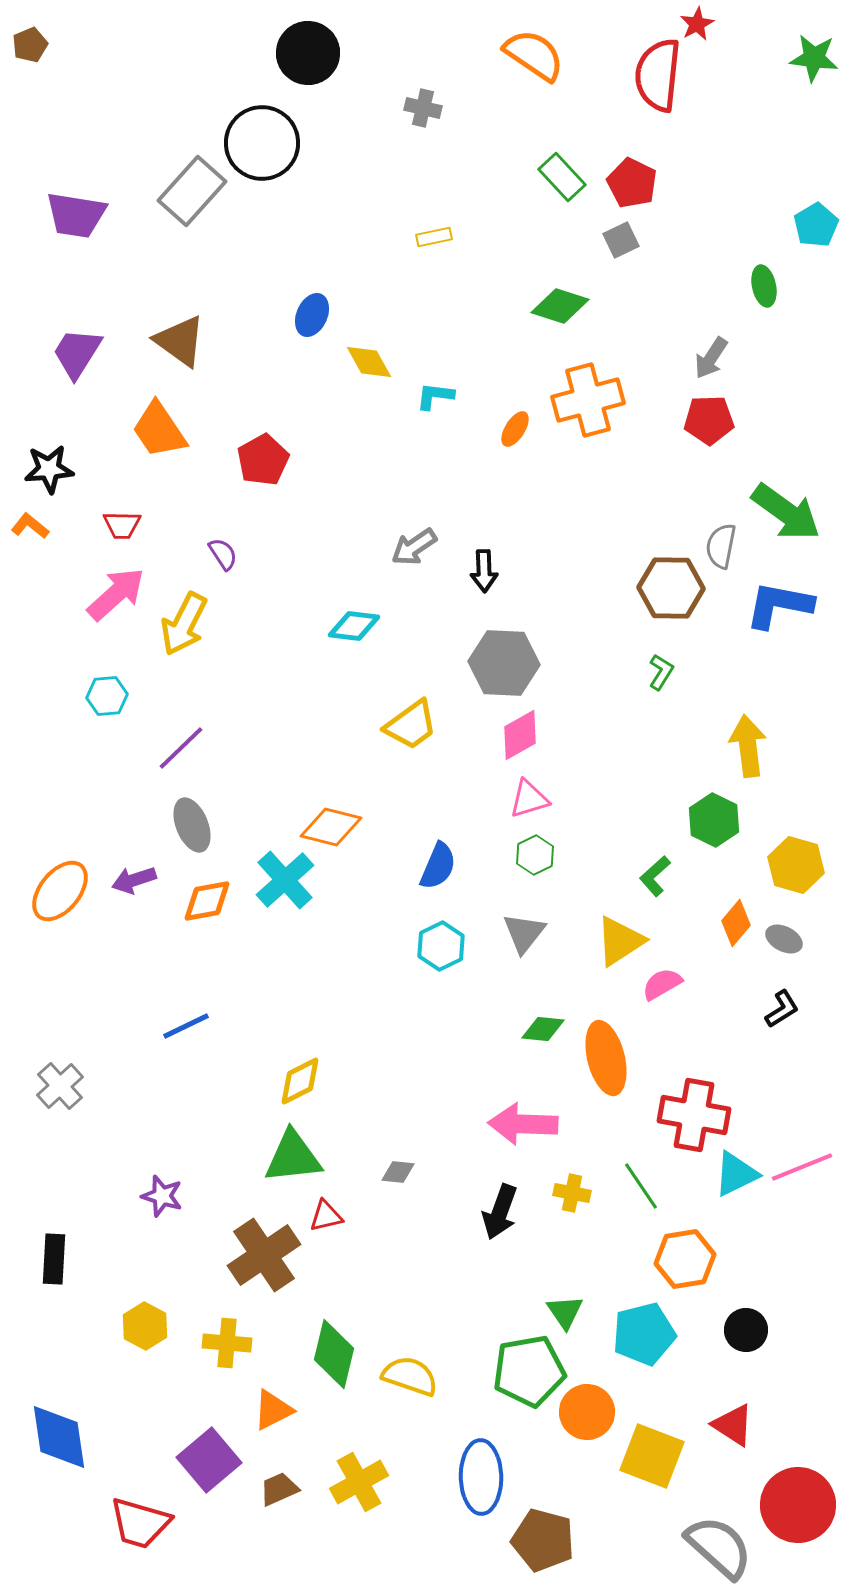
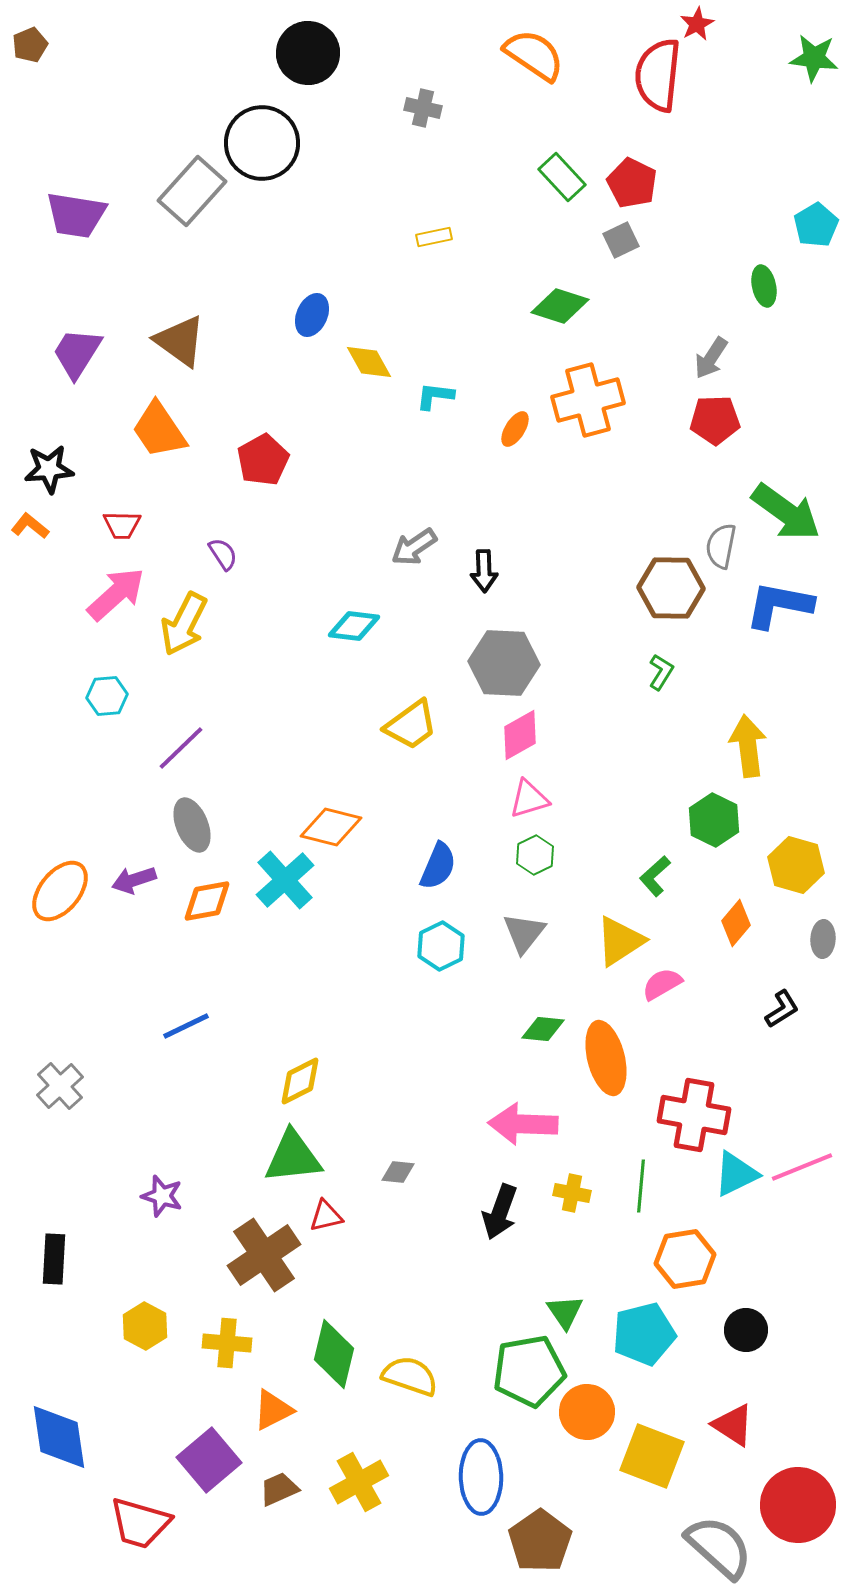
red pentagon at (709, 420): moved 6 px right
gray ellipse at (784, 939): moved 39 px right; rotated 66 degrees clockwise
green line at (641, 1186): rotated 39 degrees clockwise
brown pentagon at (543, 1540): moved 3 px left, 1 px down; rotated 22 degrees clockwise
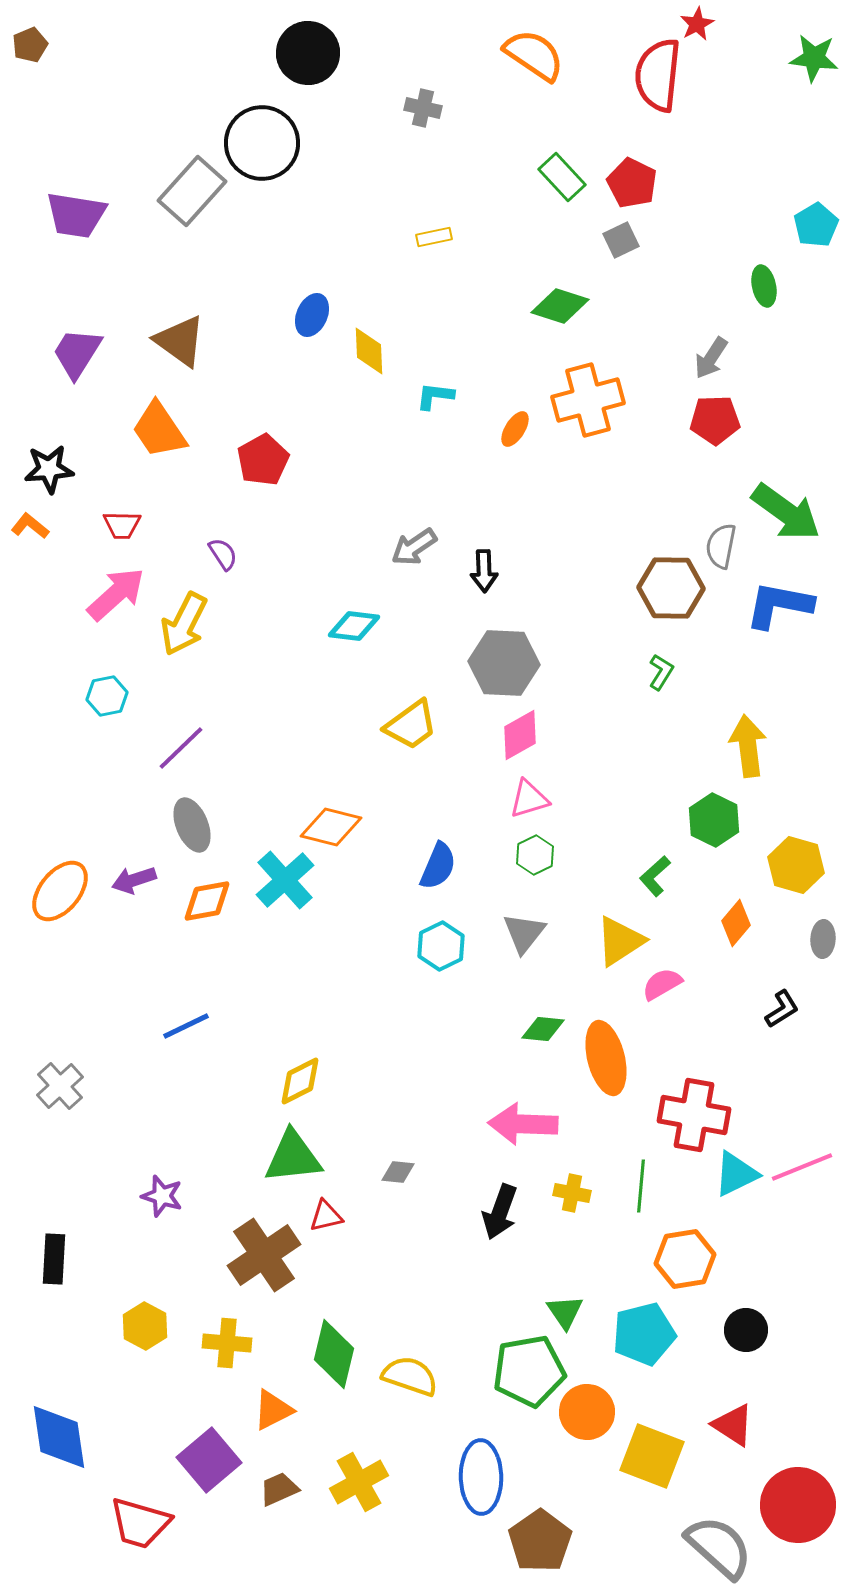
yellow diamond at (369, 362): moved 11 px up; rotated 27 degrees clockwise
cyan hexagon at (107, 696): rotated 6 degrees counterclockwise
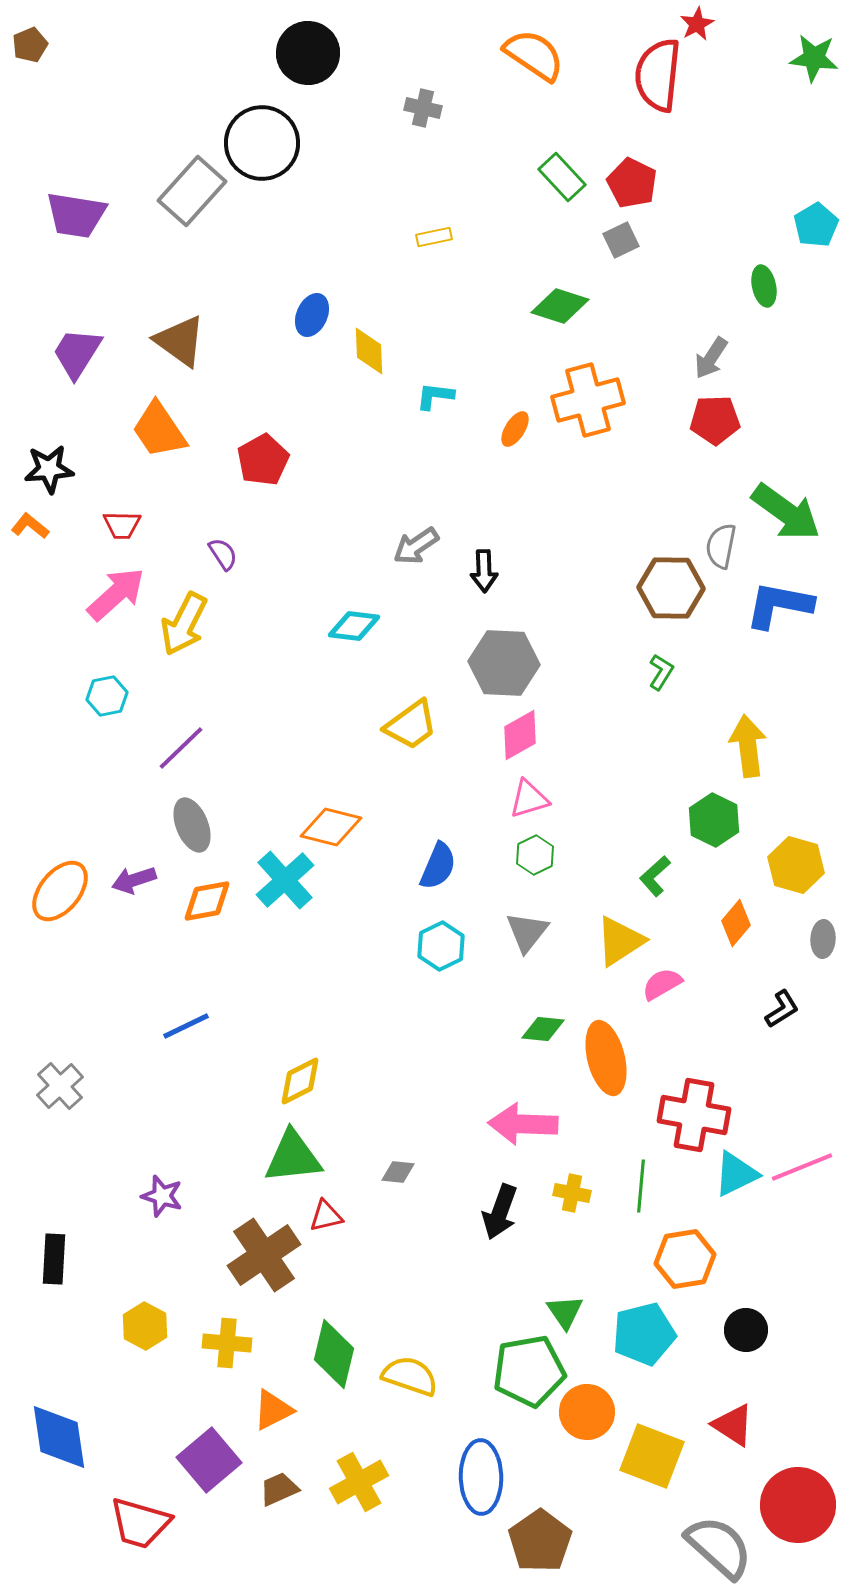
gray arrow at (414, 547): moved 2 px right, 1 px up
gray triangle at (524, 933): moved 3 px right, 1 px up
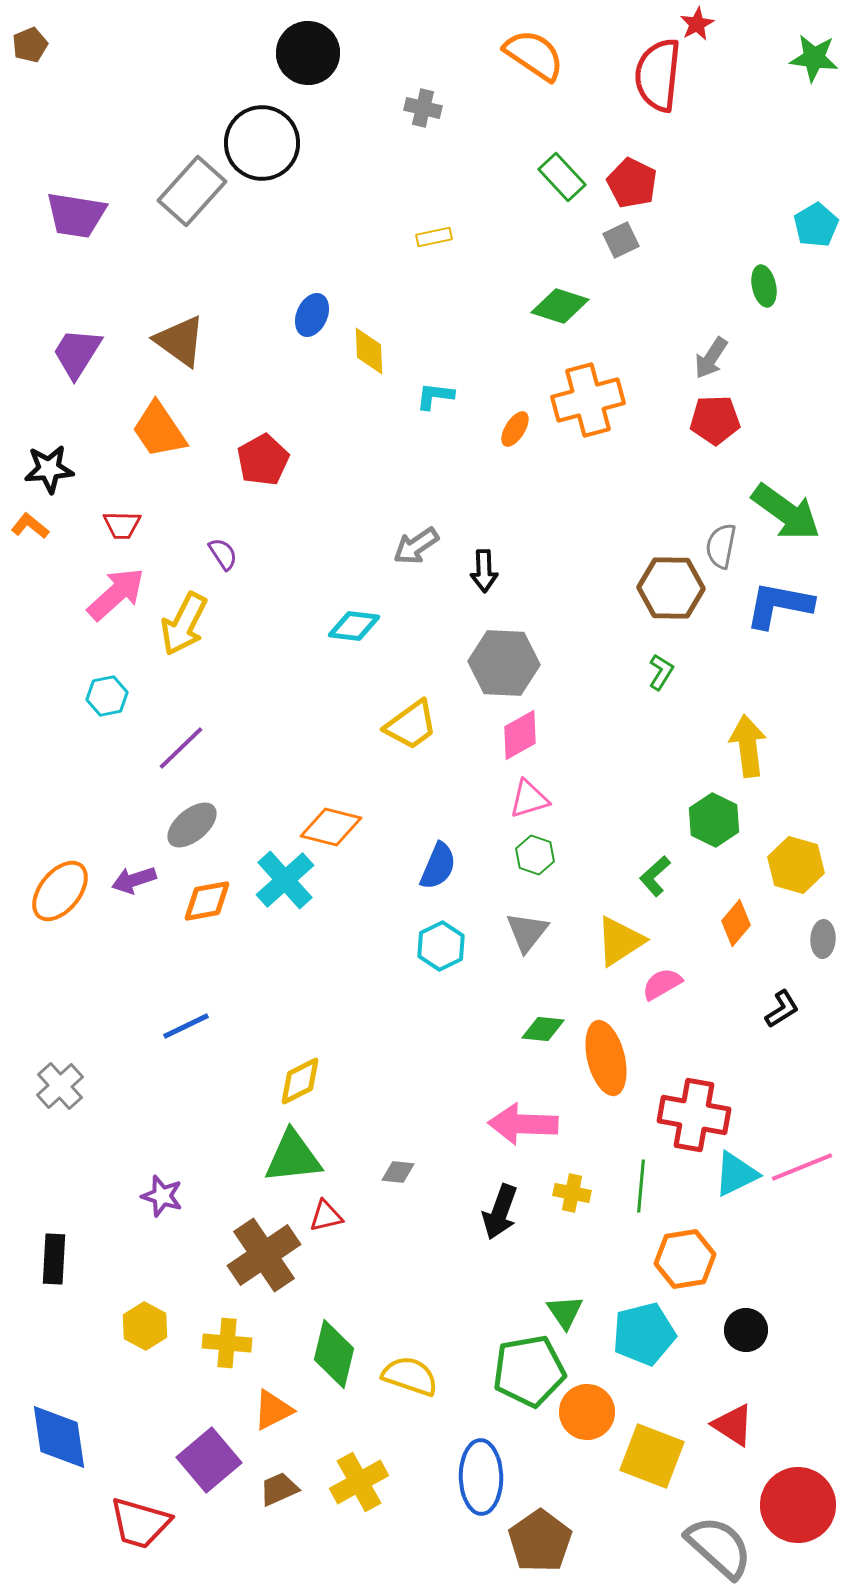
gray ellipse at (192, 825): rotated 72 degrees clockwise
green hexagon at (535, 855): rotated 15 degrees counterclockwise
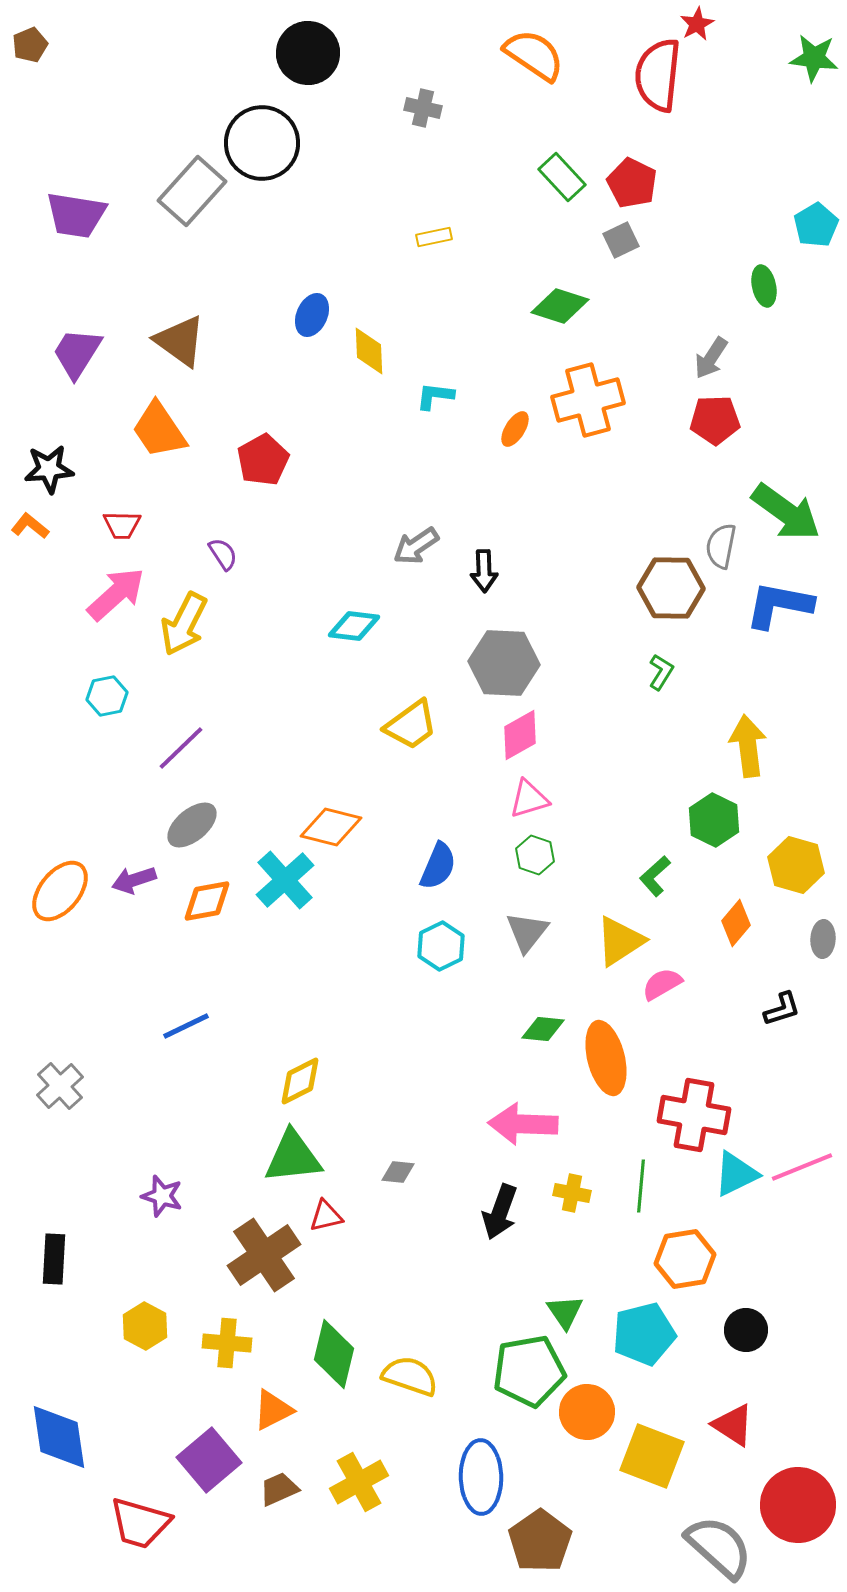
black L-shape at (782, 1009): rotated 15 degrees clockwise
